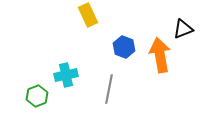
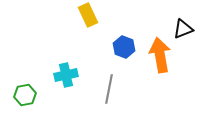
green hexagon: moved 12 px left, 1 px up; rotated 10 degrees clockwise
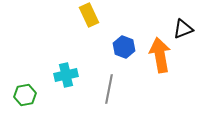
yellow rectangle: moved 1 px right
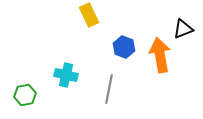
cyan cross: rotated 25 degrees clockwise
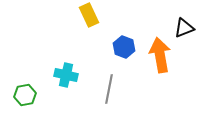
black triangle: moved 1 px right, 1 px up
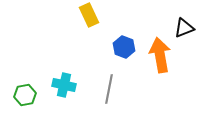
cyan cross: moved 2 px left, 10 px down
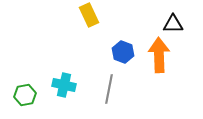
black triangle: moved 11 px left, 4 px up; rotated 20 degrees clockwise
blue hexagon: moved 1 px left, 5 px down
orange arrow: moved 1 px left; rotated 8 degrees clockwise
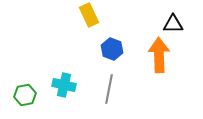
blue hexagon: moved 11 px left, 3 px up
